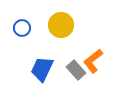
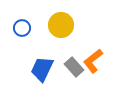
gray rectangle: moved 2 px left, 3 px up
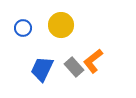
blue circle: moved 1 px right
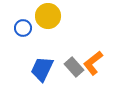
yellow circle: moved 13 px left, 9 px up
orange L-shape: moved 2 px down
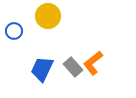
blue circle: moved 9 px left, 3 px down
gray rectangle: moved 1 px left
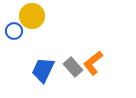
yellow circle: moved 16 px left
blue trapezoid: moved 1 px right, 1 px down
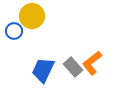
orange L-shape: moved 1 px left
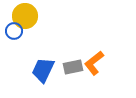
yellow circle: moved 7 px left
orange L-shape: moved 2 px right
gray rectangle: rotated 60 degrees counterclockwise
